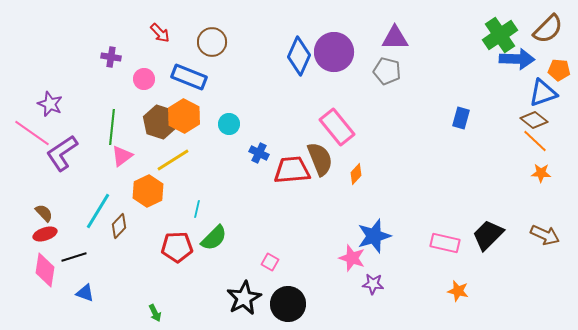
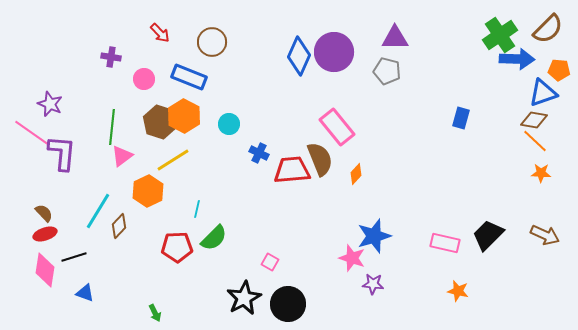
brown diamond at (534, 120): rotated 28 degrees counterclockwise
purple L-shape at (62, 153): rotated 129 degrees clockwise
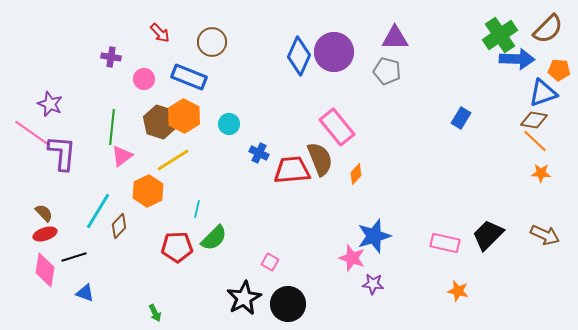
blue rectangle at (461, 118): rotated 15 degrees clockwise
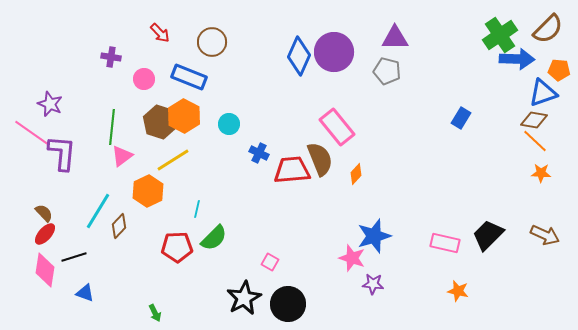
red ellipse at (45, 234): rotated 30 degrees counterclockwise
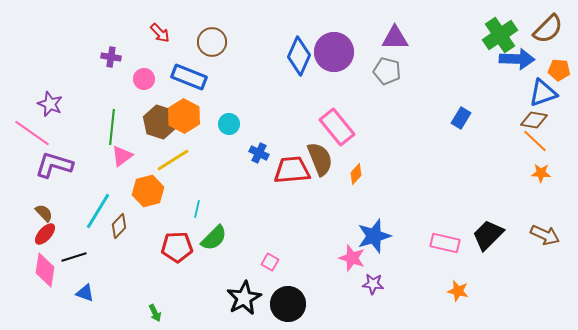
purple L-shape at (62, 153): moved 8 px left, 12 px down; rotated 78 degrees counterclockwise
orange hexagon at (148, 191): rotated 12 degrees clockwise
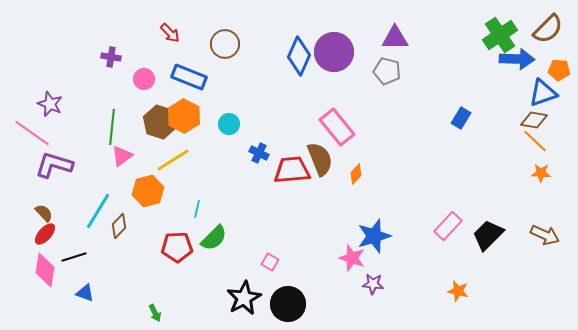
red arrow at (160, 33): moved 10 px right
brown circle at (212, 42): moved 13 px right, 2 px down
pink rectangle at (445, 243): moved 3 px right, 17 px up; rotated 60 degrees counterclockwise
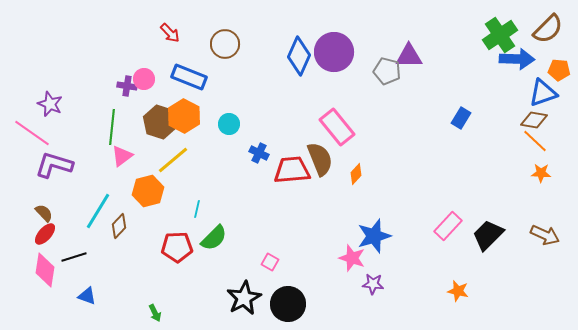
purple triangle at (395, 38): moved 14 px right, 18 px down
purple cross at (111, 57): moved 16 px right, 29 px down
yellow line at (173, 160): rotated 8 degrees counterclockwise
blue triangle at (85, 293): moved 2 px right, 3 px down
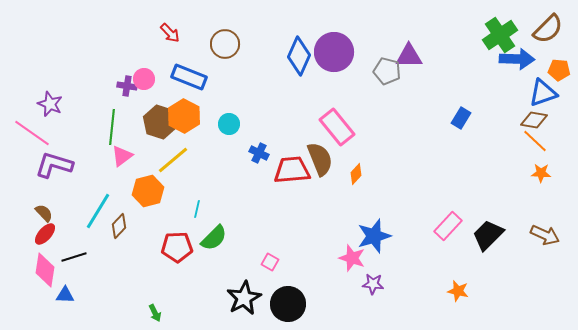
blue triangle at (87, 296): moved 22 px left, 1 px up; rotated 18 degrees counterclockwise
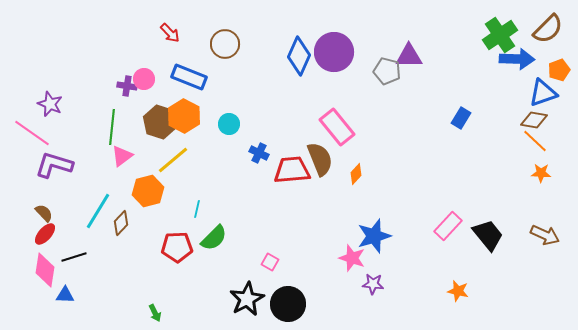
orange pentagon at (559, 70): rotated 25 degrees counterclockwise
brown diamond at (119, 226): moved 2 px right, 3 px up
black trapezoid at (488, 235): rotated 96 degrees clockwise
black star at (244, 298): moved 3 px right, 1 px down
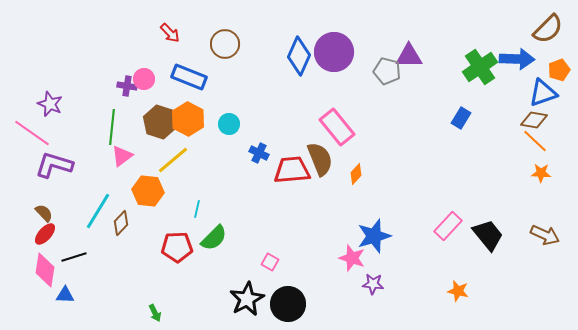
green cross at (500, 35): moved 20 px left, 32 px down
orange hexagon at (184, 116): moved 4 px right, 3 px down
orange hexagon at (148, 191): rotated 20 degrees clockwise
